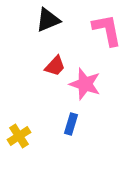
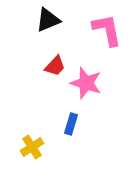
pink star: moved 1 px right, 1 px up
yellow cross: moved 13 px right, 11 px down
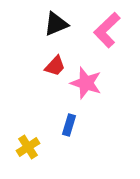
black triangle: moved 8 px right, 4 px down
pink L-shape: rotated 123 degrees counterclockwise
blue rectangle: moved 2 px left, 1 px down
yellow cross: moved 4 px left
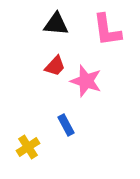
black triangle: rotated 28 degrees clockwise
pink L-shape: rotated 54 degrees counterclockwise
pink star: moved 2 px up
blue rectangle: moved 3 px left; rotated 45 degrees counterclockwise
